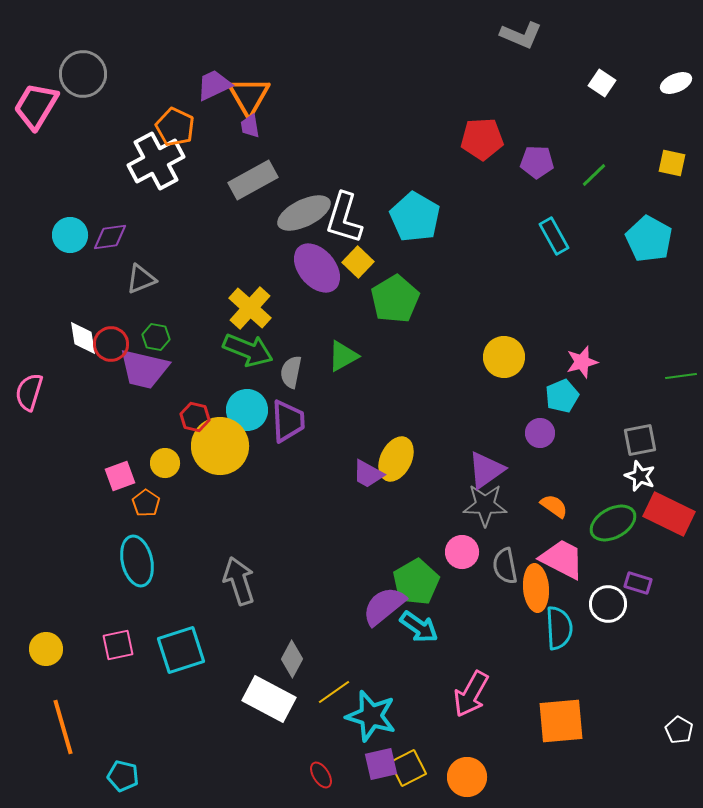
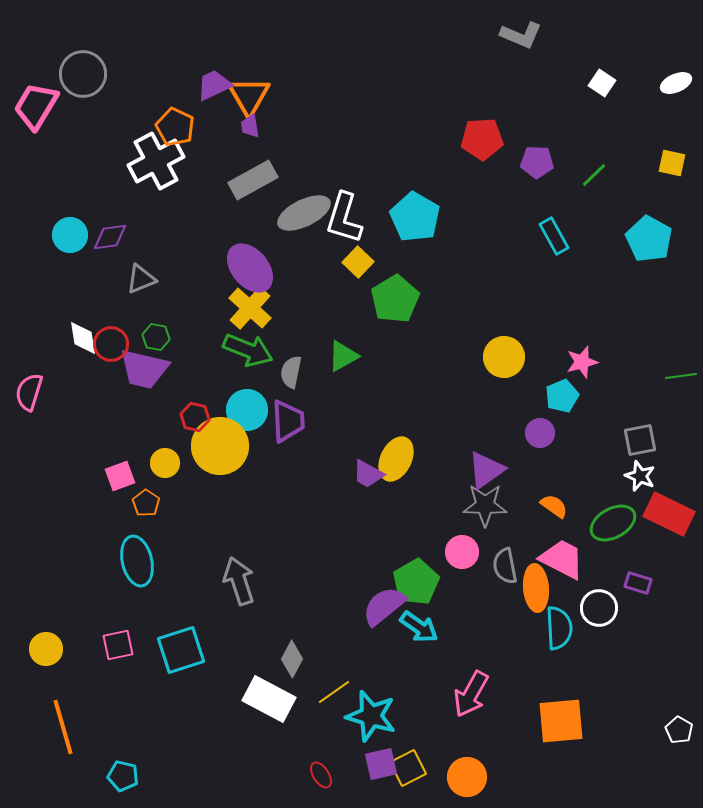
purple ellipse at (317, 268): moved 67 px left
white circle at (608, 604): moved 9 px left, 4 px down
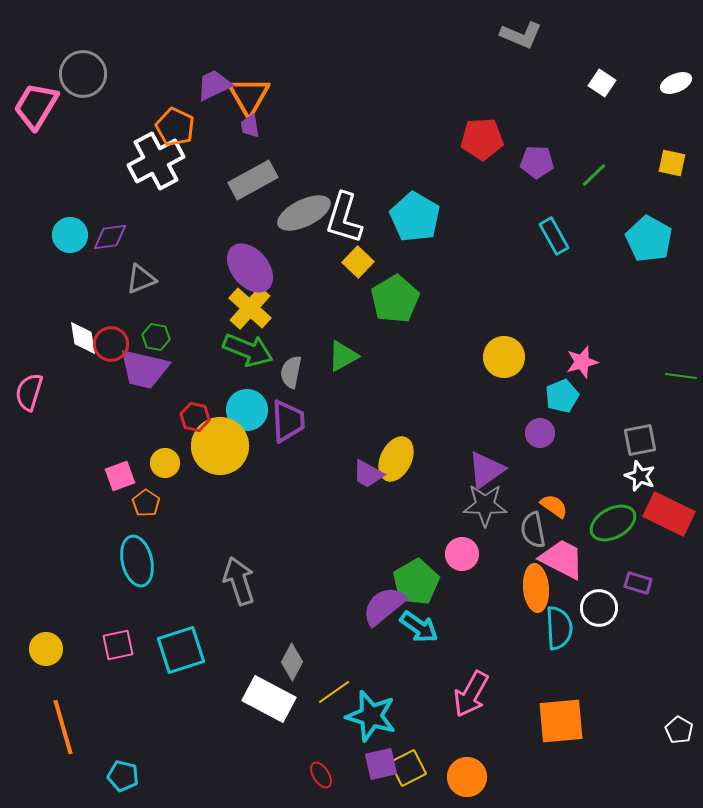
green line at (681, 376): rotated 16 degrees clockwise
pink circle at (462, 552): moved 2 px down
gray semicircle at (505, 566): moved 28 px right, 36 px up
gray diamond at (292, 659): moved 3 px down
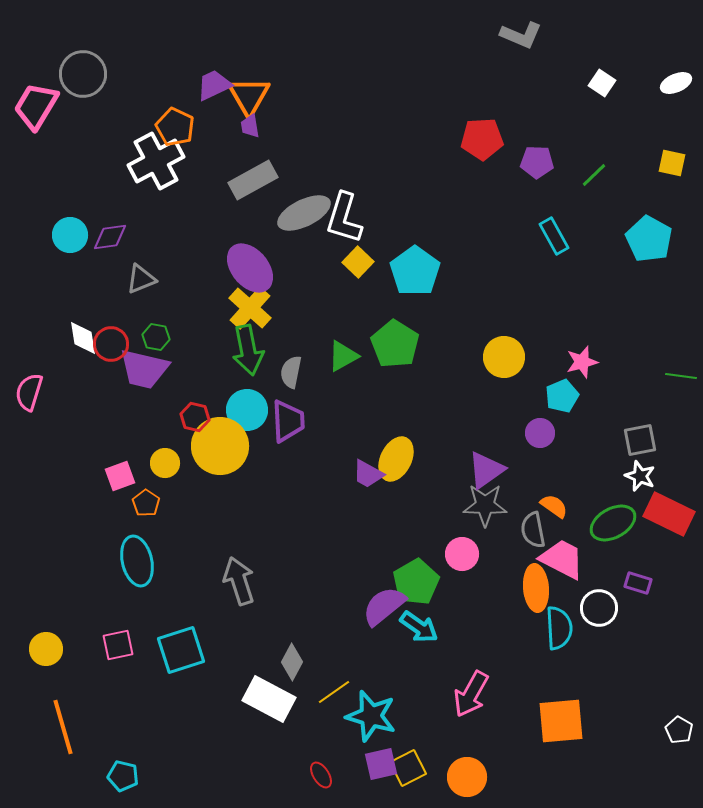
cyan pentagon at (415, 217): moved 54 px down; rotated 6 degrees clockwise
green pentagon at (395, 299): moved 45 px down; rotated 9 degrees counterclockwise
green arrow at (248, 350): rotated 57 degrees clockwise
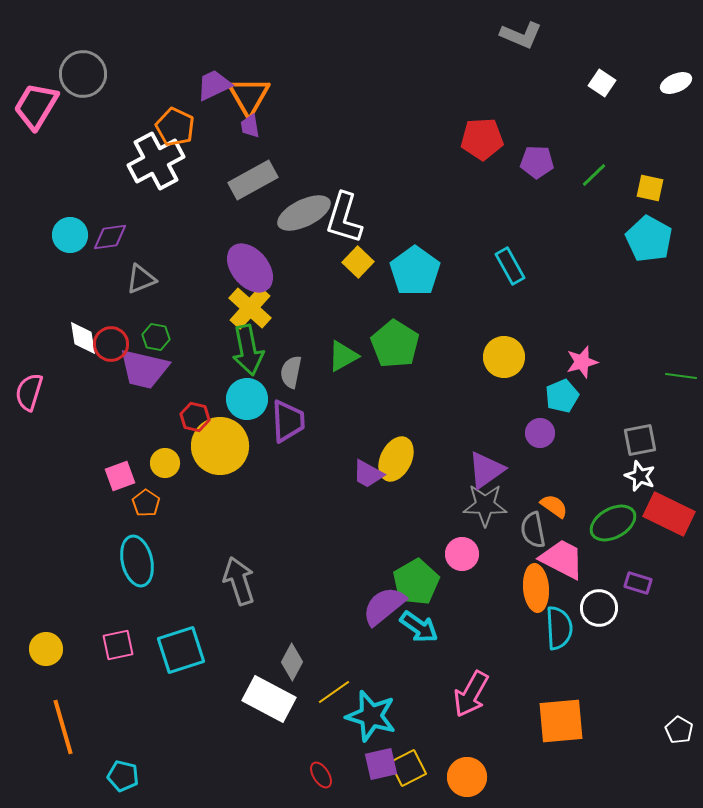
yellow square at (672, 163): moved 22 px left, 25 px down
cyan rectangle at (554, 236): moved 44 px left, 30 px down
cyan circle at (247, 410): moved 11 px up
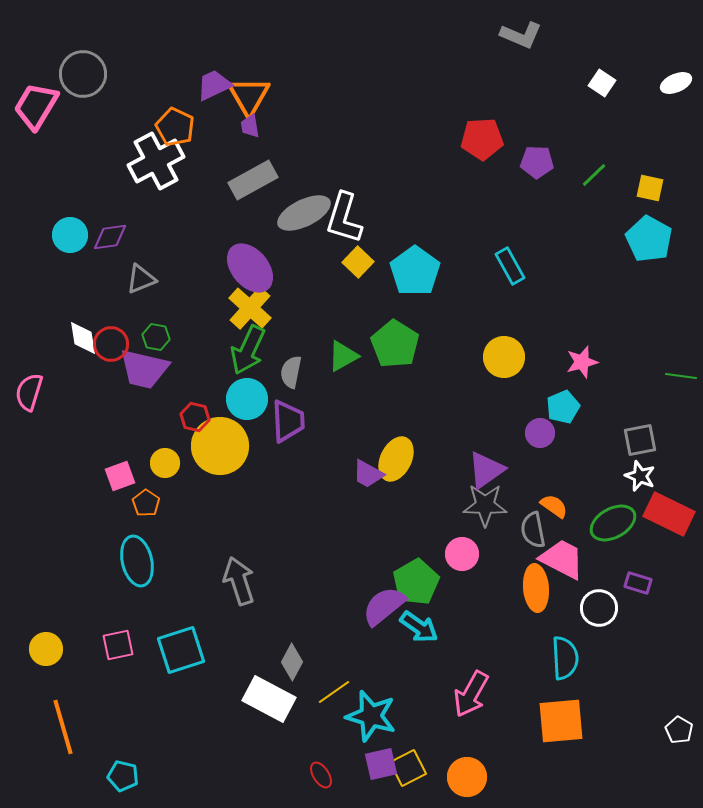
green arrow at (248, 350): rotated 36 degrees clockwise
cyan pentagon at (562, 396): moved 1 px right, 11 px down
cyan semicircle at (559, 628): moved 6 px right, 30 px down
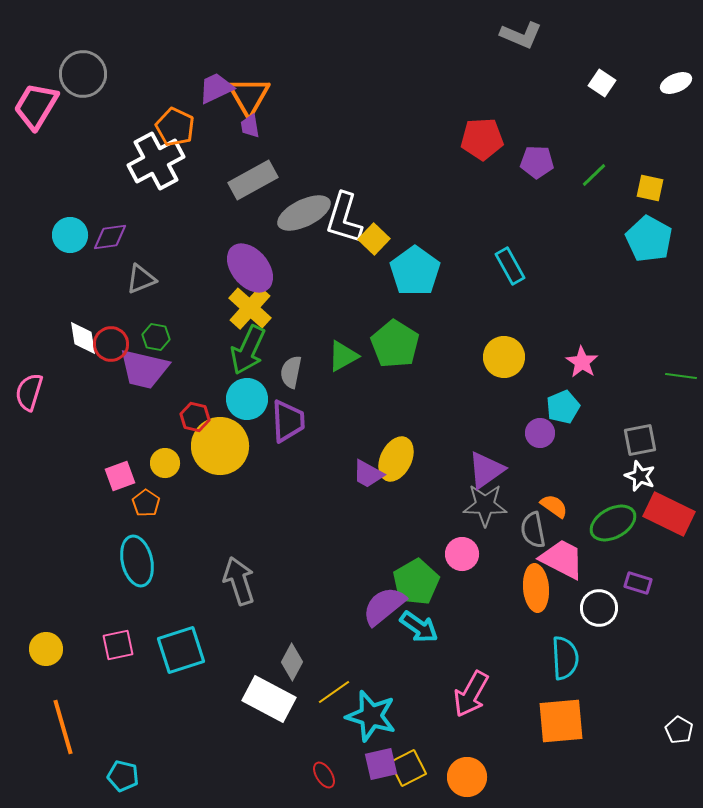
purple trapezoid at (214, 85): moved 2 px right, 3 px down
yellow square at (358, 262): moved 16 px right, 23 px up
pink star at (582, 362): rotated 24 degrees counterclockwise
red ellipse at (321, 775): moved 3 px right
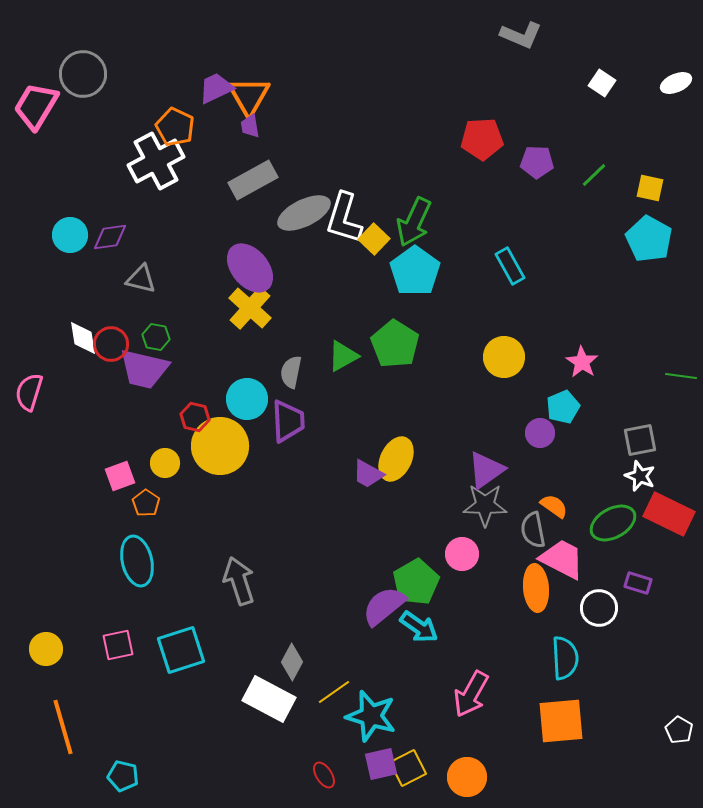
gray triangle at (141, 279): rotated 36 degrees clockwise
green arrow at (248, 350): moved 166 px right, 128 px up
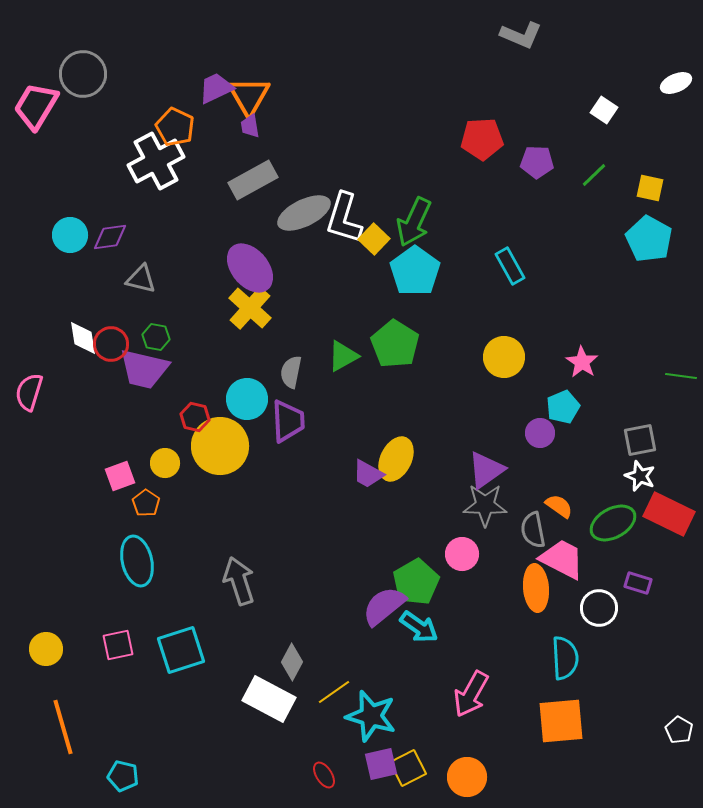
white square at (602, 83): moved 2 px right, 27 px down
orange semicircle at (554, 506): moved 5 px right
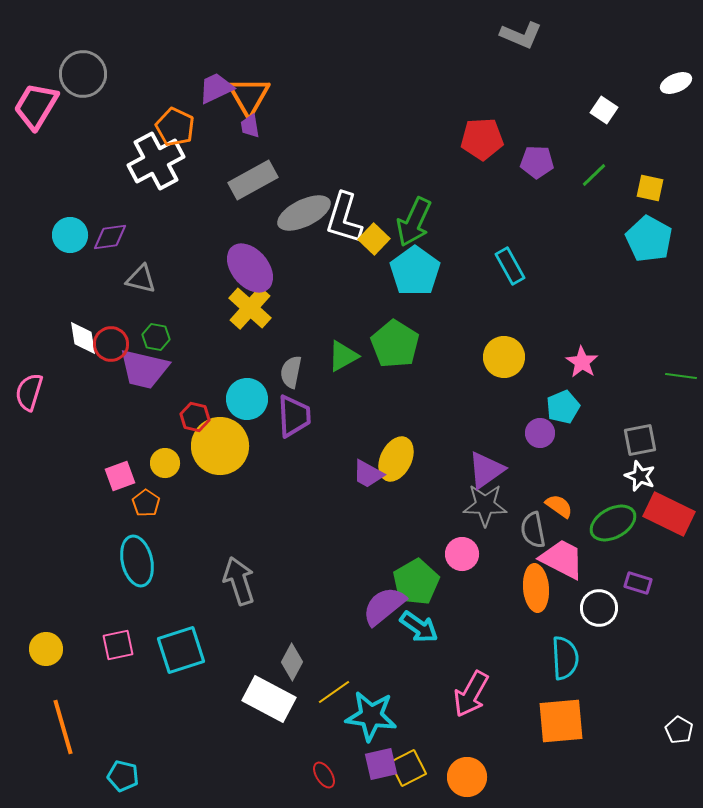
purple trapezoid at (288, 421): moved 6 px right, 5 px up
cyan star at (371, 716): rotated 9 degrees counterclockwise
